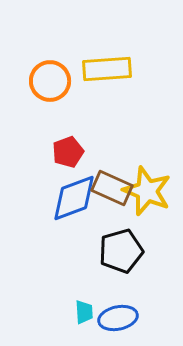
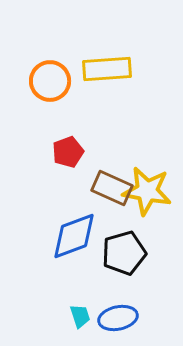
yellow star: rotated 12 degrees counterclockwise
blue diamond: moved 38 px down
black pentagon: moved 3 px right, 2 px down
cyan trapezoid: moved 4 px left, 4 px down; rotated 15 degrees counterclockwise
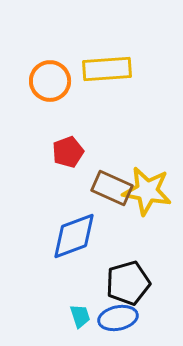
black pentagon: moved 4 px right, 30 px down
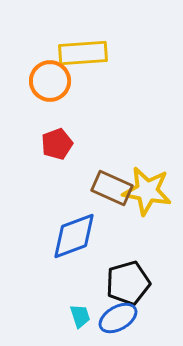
yellow rectangle: moved 24 px left, 16 px up
red pentagon: moved 11 px left, 8 px up
blue ellipse: rotated 18 degrees counterclockwise
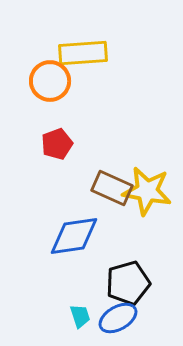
blue diamond: rotated 12 degrees clockwise
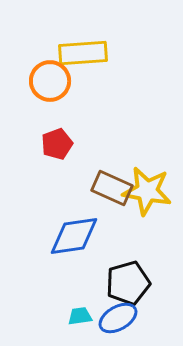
cyan trapezoid: rotated 80 degrees counterclockwise
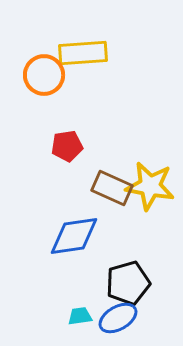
orange circle: moved 6 px left, 6 px up
red pentagon: moved 10 px right, 2 px down; rotated 12 degrees clockwise
yellow star: moved 3 px right, 5 px up
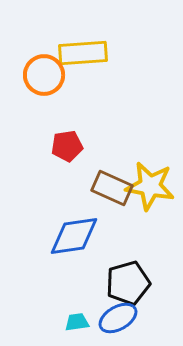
cyan trapezoid: moved 3 px left, 6 px down
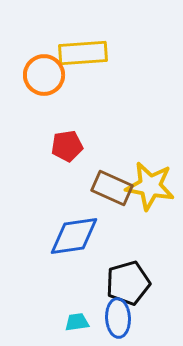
blue ellipse: rotated 63 degrees counterclockwise
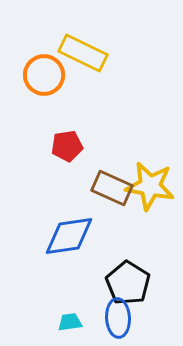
yellow rectangle: rotated 30 degrees clockwise
blue diamond: moved 5 px left
black pentagon: rotated 24 degrees counterclockwise
cyan trapezoid: moved 7 px left
